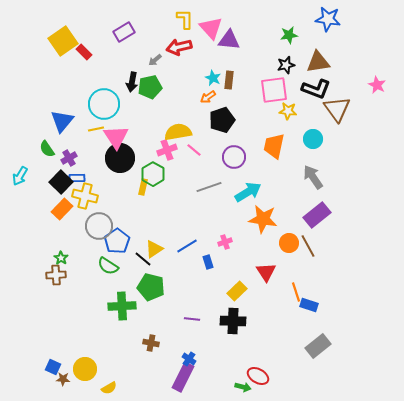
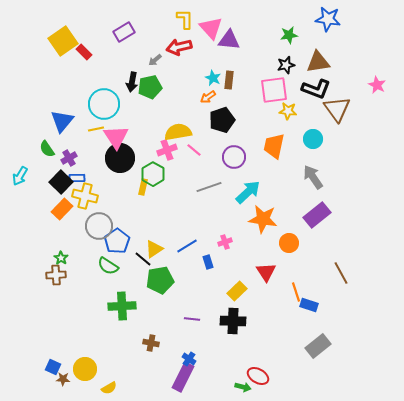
cyan arrow at (248, 192): rotated 12 degrees counterclockwise
brown line at (308, 246): moved 33 px right, 27 px down
green pentagon at (151, 287): moved 9 px right, 7 px up; rotated 24 degrees counterclockwise
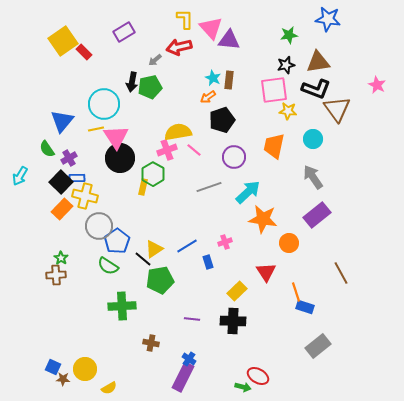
blue rectangle at (309, 305): moved 4 px left, 2 px down
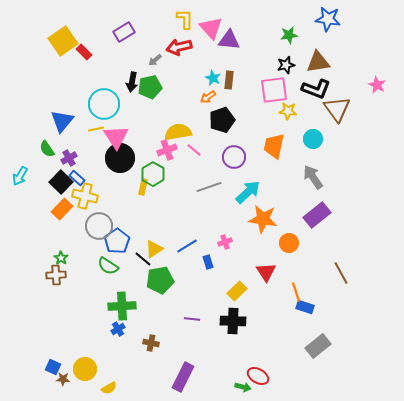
blue rectangle at (77, 178): rotated 42 degrees clockwise
blue cross at (189, 359): moved 71 px left, 30 px up; rotated 24 degrees clockwise
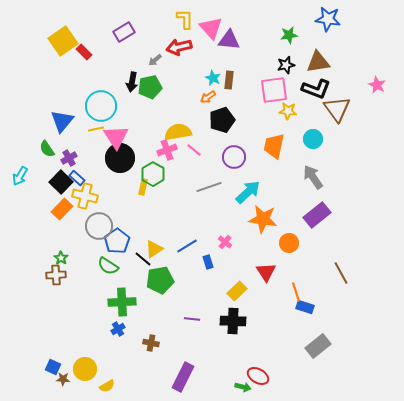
cyan circle at (104, 104): moved 3 px left, 2 px down
pink cross at (225, 242): rotated 32 degrees counterclockwise
green cross at (122, 306): moved 4 px up
yellow semicircle at (109, 388): moved 2 px left, 2 px up
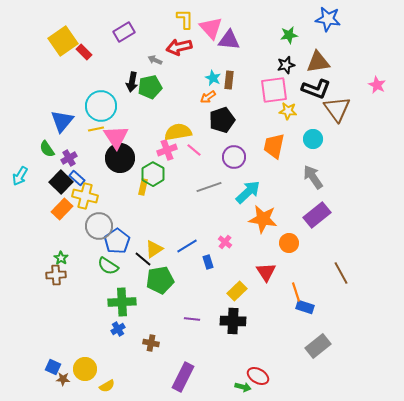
gray arrow at (155, 60): rotated 64 degrees clockwise
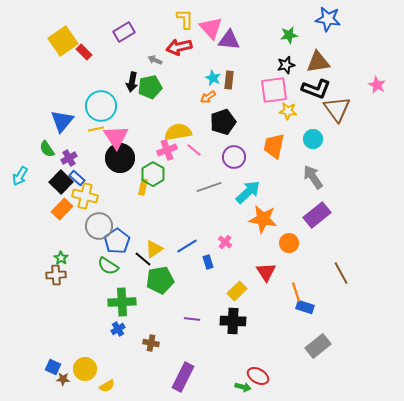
black pentagon at (222, 120): moved 1 px right, 2 px down
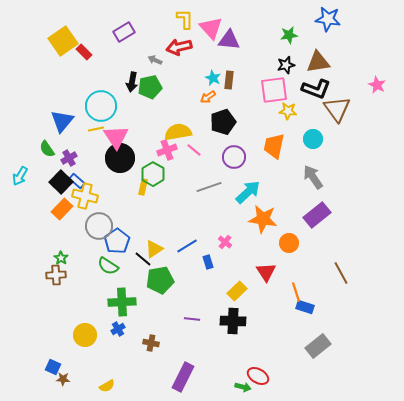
blue rectangle at (77, 178): moved 3 px down
yellow circle at (85, 369): moved 34 px up
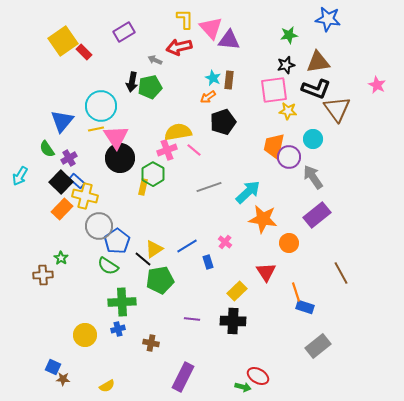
purple circle at (234, 157): moved 55 px right
brown cross at (56, 275): moved 13 px left
blue cross at (118, 329): rotated 16 degrees clockwise
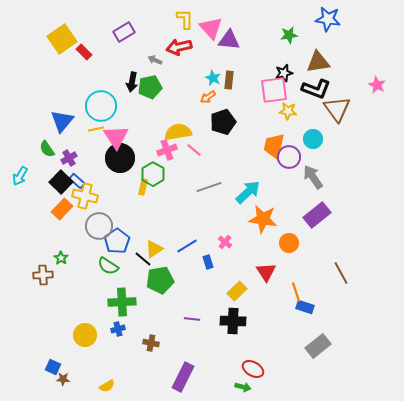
yellow square at (63, 41): moved 1 px left, 2 px up
black star at (286, 65): moved 2 px left, 8 px down
red ellipse at (258, 376): moved 5 px left, 7 px up
